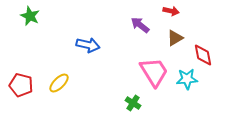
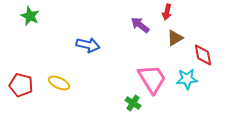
red arrow: moved 4 px left, 1 px down; rotated 91 degrees clockwise
pink trapezoid: moved 2 px left, 7 px down
yellow ellipse: rotated 70 degrees clockwise
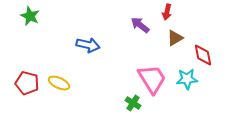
red pentagon: moved 6 px right, 2 px up
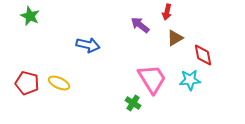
cyan star: moved 3 px right, 1 px down
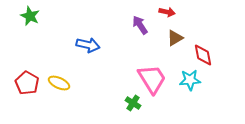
red arrow: rotated 91 degrees counterclockwise
purple arrow: rotated 18 degrees clockwise
red pentagon: rotated 15 degrees clockwise
